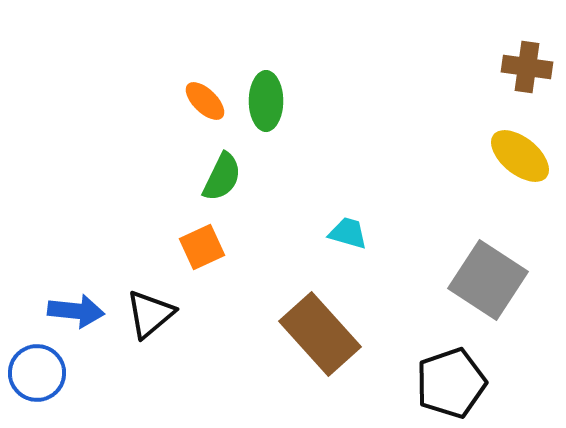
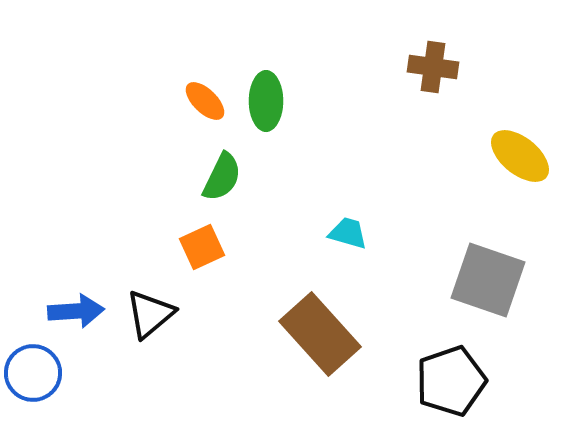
brown cross: moved 94 px left
gray square: rotated 14 degrees counterclockwise
blue arrow: rotated 10 degrees counterclockwise
blue circle: moved 4 px left
black pentagon: moved 2 px up
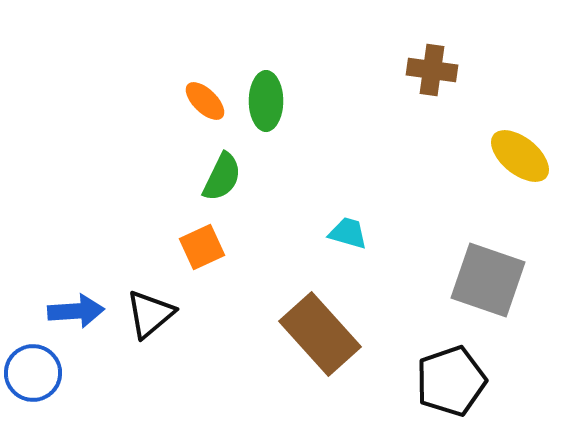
brown cross: moved 1 px left, 3 px down
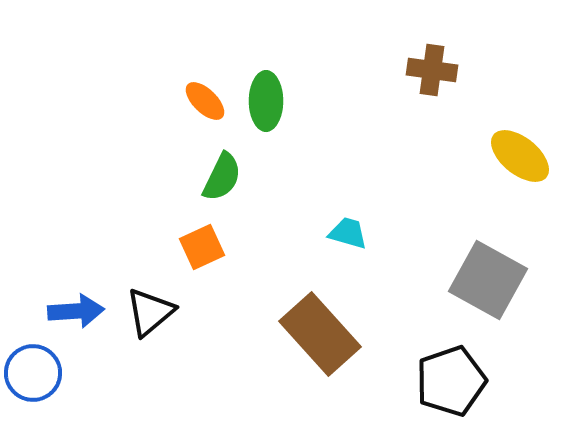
gray square: rotated 10 degrees clockwise
black triangle: moved 2 px up
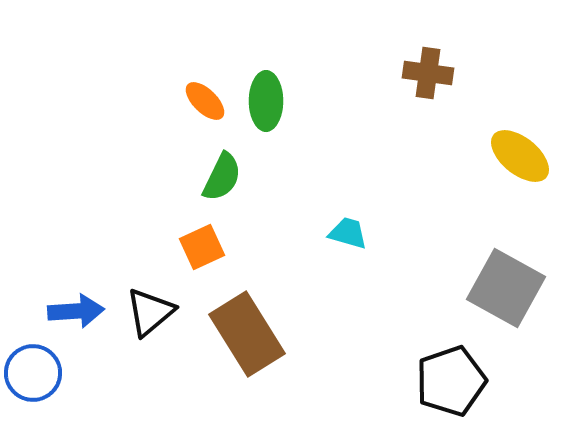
brown cross: moved 4 px left, 3 px down
gray square: moved 18 px right, 8 px down
brown rectangle: moved 73 px left; rotated 10 degrees clockwise
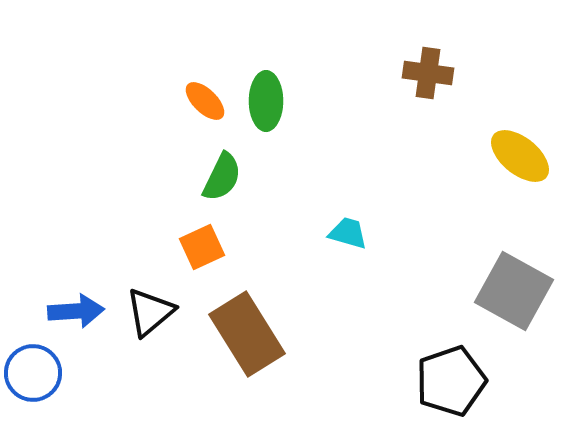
gray square: moved 8 px right, 3 px down
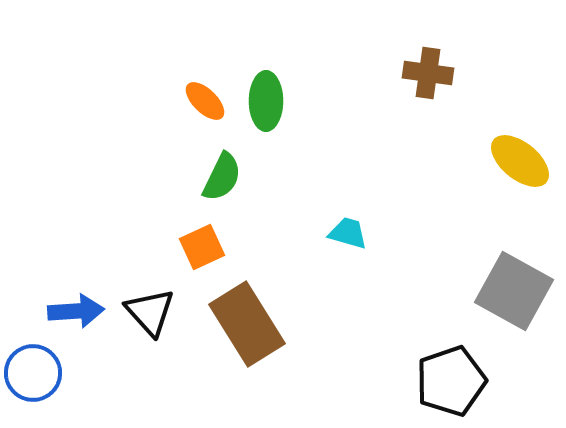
yellow ellipse: moved 5 px down
black triangle: rotated 32 degrees counterclockwise
brown rectangle: moved 10 px up
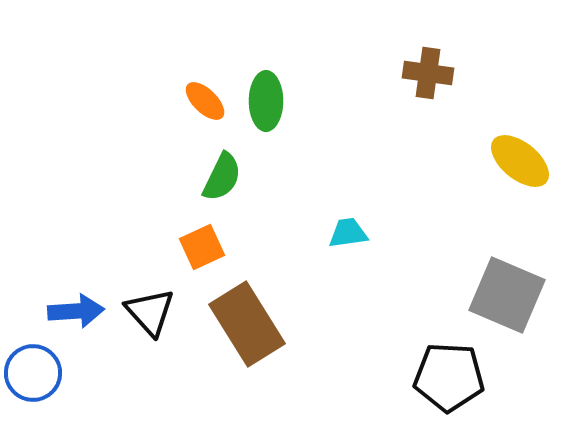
cyan trapezoid: rotated 24 degrees counterclockwise
gray square: moved 7 px left, 4 px down; rotated 6 degrees counterclockwise
black pentagon: moved 2 px left, 4 px up; rotated 22 degrees clockwise
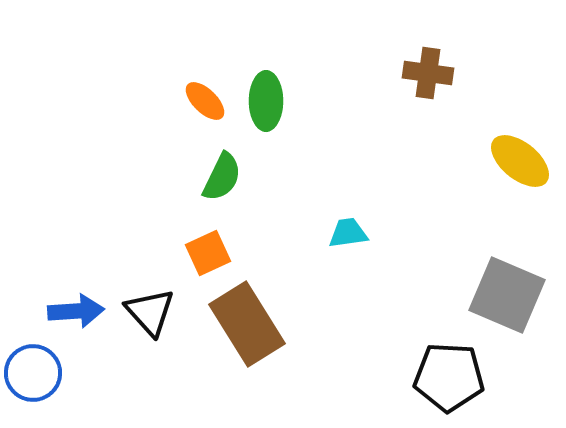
orange square: moved 6 px right, 6 px down
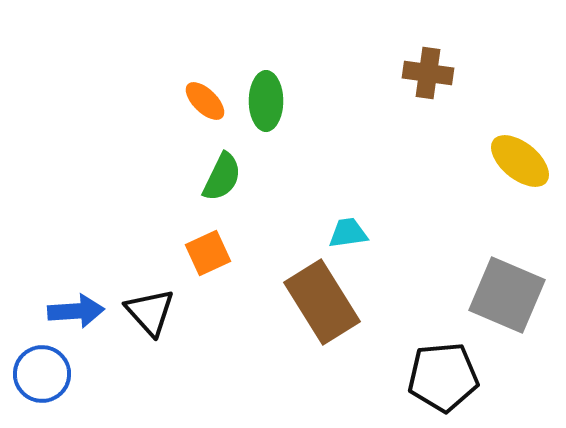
brown rectangle: moved 75 px right, 22 px up
blue circle: moved 9 px right, 1 px down
black pentagon: moved 6 px left; rotated 8 degrees counterclockwise
